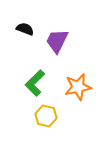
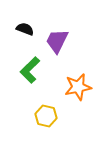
green L-shape: moved 5 px left, 13 px up
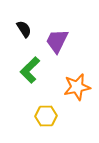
black semicircle: moved 1 px left; rotated 36 degrees clockwise
orange star: moved 1 px left
yellow hexagon: rotated 15 degrees counterclockwise
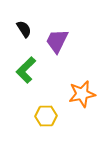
green L-shape: moved 4 px left
orange star: moved 5 px right, 7 px down
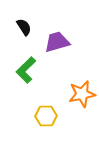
black semicircle: moved 2 px up
purple trapezoid: moved 1 px down; rotated 48 degrees clockwise
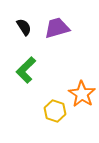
purple trapezoid: moved 14 px up
orange star: rotated 28 degrees counterclockwise
yellow hexagon: moved 9 px right, 5 px up; rotated 20 degrees clockwise
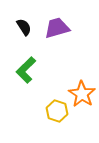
yellow hexagon: moved 2 px right
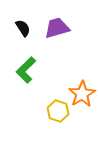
black semicircle: moved 1 px left, 1 px down
orange star: rotated 8 degrees clockwise
yellow hexagon: moved 1 px right
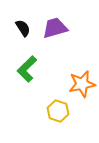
purple trapezoid: moved 2 px left
green L-shape: moved 1 px right, 1 px up
orange star: moved 10 px up; rotated 20 degrees clockwise
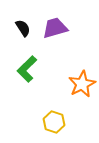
orange star: rotated 16 degrees counterclockwise
yellow hexagon: moved 4 px left, 11 px down
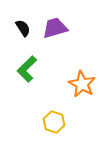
orange star: rotated 16 degrees counterclockwise
